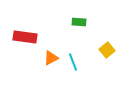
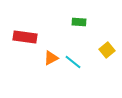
cyan line: rotated 30 degrees counterclockwise
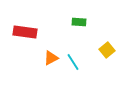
red rectangle: moved 5 px up
cyan line: rotated 18 degrees clockwise
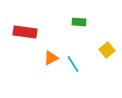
cyan line: moved 2 px down
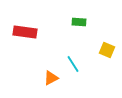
yellow square: rotated 28 degrees counterclockwise
orange triangle: moved 20 px down
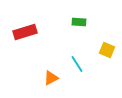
red rectangle: rotated 25 degrees counterclockwise
cyan line: moved 4 px right
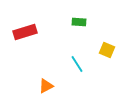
orange triangle: moved 5 px left, 8 px down
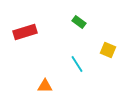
green rectangle: rotated 32 degrees clockwise
yellow square: moved 1 px right
orange triangle: moved 1 px left; rotated 28 degrees clockwise
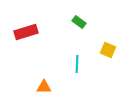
red rectangle: moved 1 px right
cyan line: rotated 36 degrees clockwise
orange triangle: moved 1 px left, 1 px down
